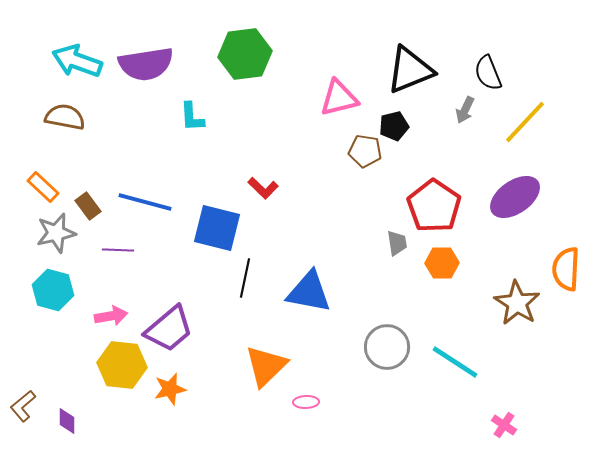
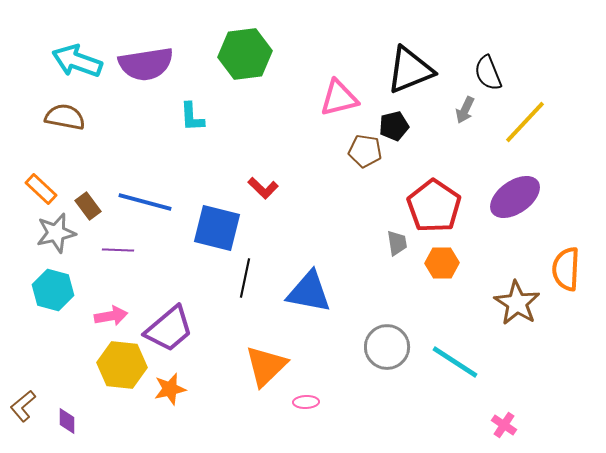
orange rectangle: moved 2 px left, 2 px down
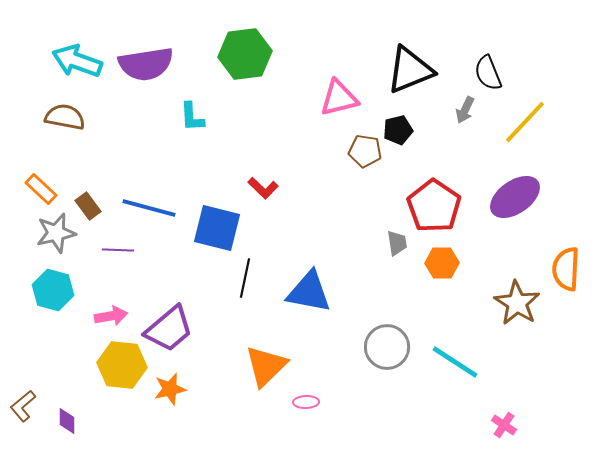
black pentagon: moved 4 px right, 4 px down
blue line: moved 4 px right, 6 px down
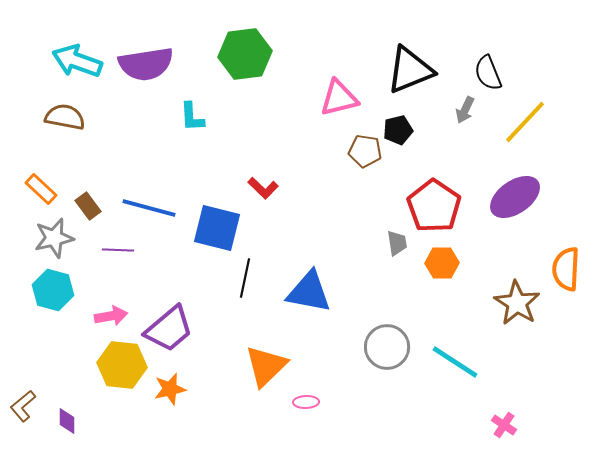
gray star: moved 2 px left, 5 px down
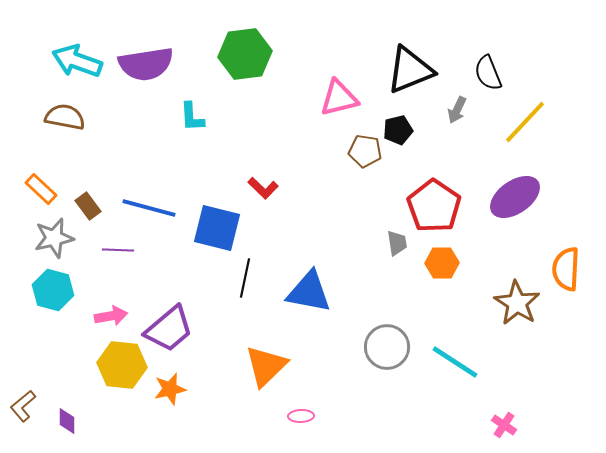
gray arrow: moved 8 px left
pink ellipse: moved 5 px left, 14 px down
